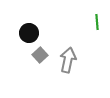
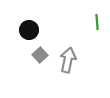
black circle: moved 3 px up
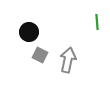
black circle: moved 2 px down
gray square: rotated 21 degrees counterclockwise
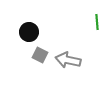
gray arrow: rotated 90 degrees counterclockwise
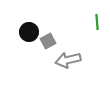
gray square: moved 8 px right, 14 px up; rotated 35 degrees clockwise
gray arrow: rotated 25 degrees counterclockwise
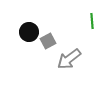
green line: moved 5 px left, 1 px up
gray arrow: moved 1 px right, 1 px up; rotated 25 degrees counterclockwise
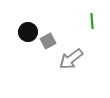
black circle: moved 1 px left
gray arrow: moved 2 px right
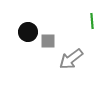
gray square: rotated 28 degrees clockwise
